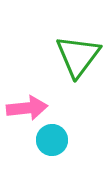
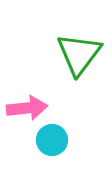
green triangle: moved 1 px right, 2 px up
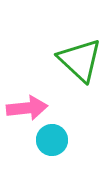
green triangle: moved 1 px right, 6 px down; rotated 24 degrees counterclockwise
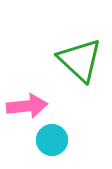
pink arrow: moved 2 px up
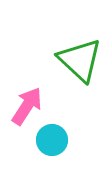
pink arrow: rotated 51 degrees counterclockwise
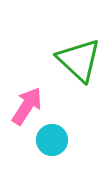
green triangle: moved 1 px left
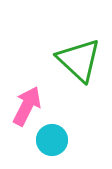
pink arrow: rotated 6 degrees counterclockwise
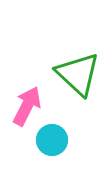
green triangle: moved 1 px left, 14 px down
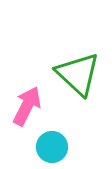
cyan circle: moved 7 px down
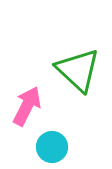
green triangle: moved 4 px up
